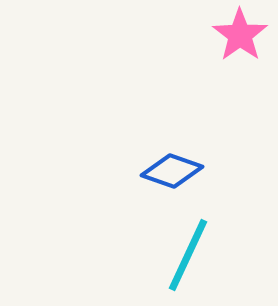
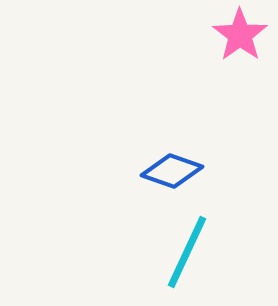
cyan line: moved 1 px left, 3 px up
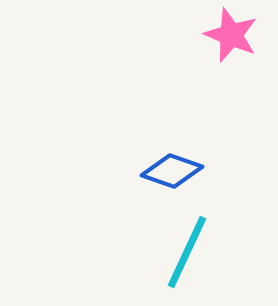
pink star: moved 9 px left; rotated 14 degrees counterclockwise
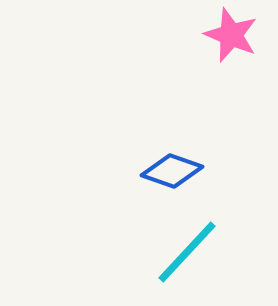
cyan line: rotated 18 degrees clockwise
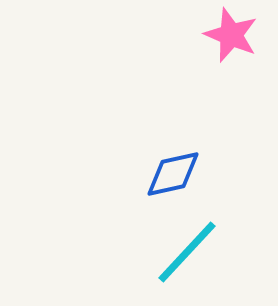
blue diamond: moved 1 px right, 3 px down; rotated 32 degrees counterclockwise
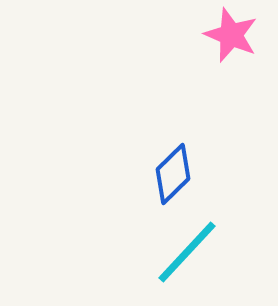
blue diamond: rotated 32 degrees counterclockwise
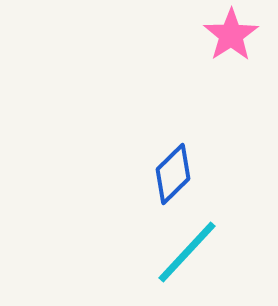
pink star: rotated 16 degrees clockwise
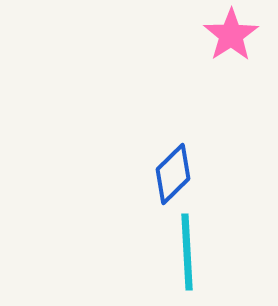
cyan line: rotated 46 degrees counterclockwise
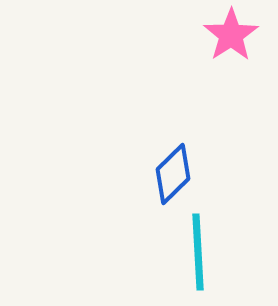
cyan line: moved 11 px right
